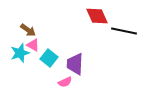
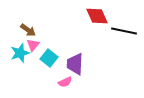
pink triangle: rotated 40 degrees clockwise
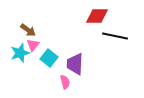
red diamond: rotated 65 degrees counterclockwise
black line: moved 9 px left, 5 px down
pink semicircle: rotated 80 degrees counterclockwise
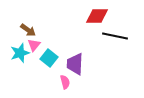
pink triangle: moved 1 px right
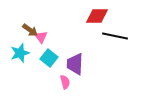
brown arrow: moved 2 px right
pink triangle: moved 7 px right, 8 px up; rotated 16 degrees counterclockwise
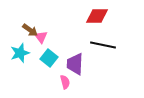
black line: moved 12 px left, 9 px down
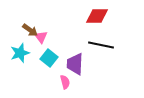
black line: moved 2 px left
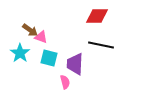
pink triangle: rotated 32 degrees counterclockwise
cyan star: rotated 18 degrees counterclockwise
cyan square: rotated 24 degrees counterclockwise
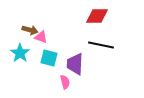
brown arrow: rotated 21 degrees counterclockwise
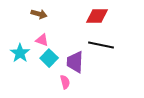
brown arrow: moved 9 px right, 16 px up
pink triangle: moved 1 px right, 3 px down
cyan square: rotated 30 degrees clockwise
purple trapezoid: moved 2 px up
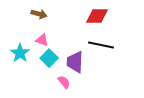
pink semicircle: moved 1 px left; rotated 24 degrees counterclockwise
